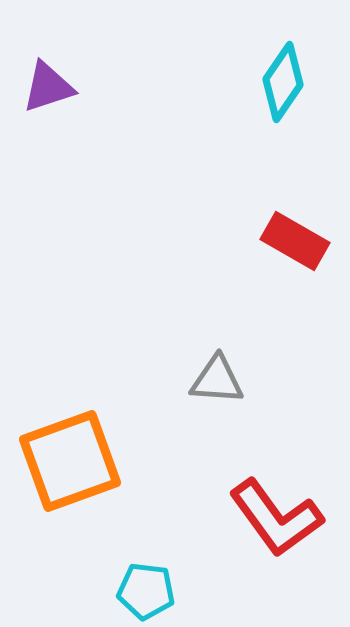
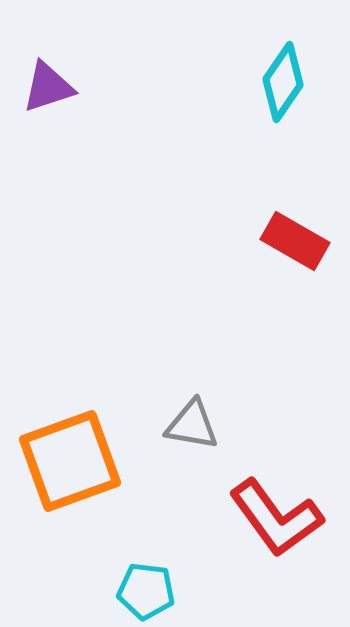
gray triangle: moved 25 px left, 45 px down; rotated 6 degrees clockwise
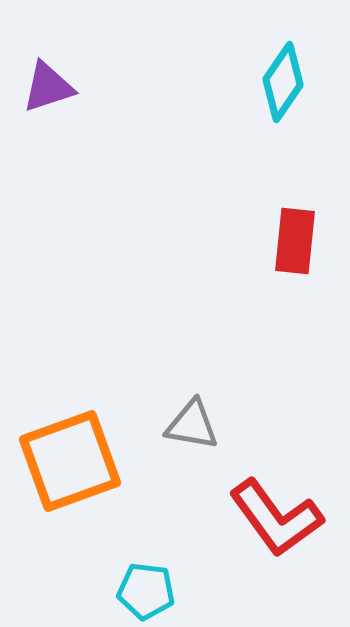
red rectangle: rotated 66 degrees clockwise
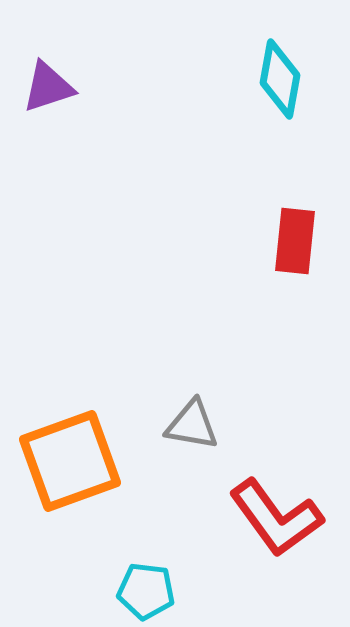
cyan diamond: moved 3 px left, 3 px up; rotated 24 degrees counterclockwise
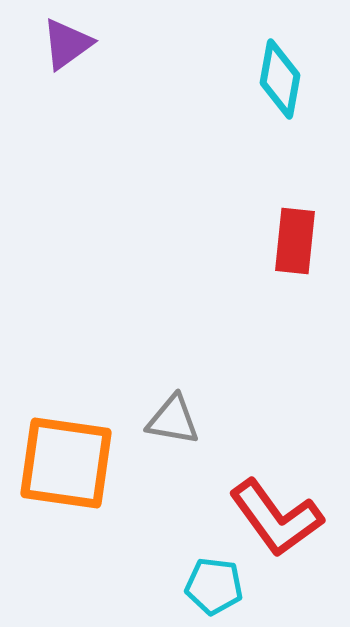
purple triangle: moved 19 px right, 43 px up; rotated 18 degrees counterclockwise
gray triangle: moved 19 px left, 5 px up
orange square: moved 4 px left, 2 px down; rotated 28 degrees clockwise
cyan pentagon: moved 68 px right, 5 px up
